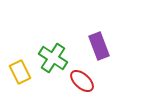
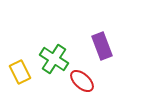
purple rectangle: moved 3 px right
green cross: moved 1 px right, 1 px down
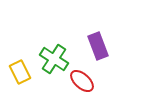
purple rectangle: moved 4 px left
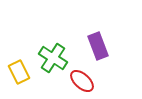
green cross: moved 1 px left, 1 px up
yellow rectangle: moved 1 px left
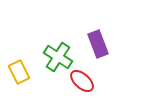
purple rectangle: moved 2 px up
green cross: moved 5 px right, 1 px up
